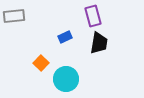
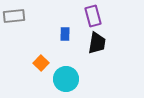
blue rectangle: moved 3 px up; rotated 64 degrees counterclockwise
black trapezoid: moved 2 px left
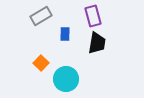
gray rectangle: moved 27 px right; rotated 25 degrees counterclockwise
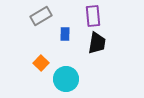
purple rectangle: rotated 10 degrees clockwise
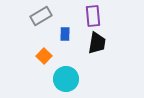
orange square: moved 3 px right, 7 px up
